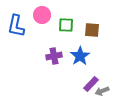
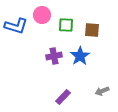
blue L-shape: rotated 85 degrees counterclockwise
purple rectangle: moved 28 px left, 13 px down
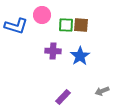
brown square: moved 11 px left, 5 px up
purple cross: moved 1 px left, 5 px up; rotated 14 degrees clockwise
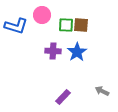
blue star: moved 3 px left, 4 px up
gray arrow: rotated 48 degrees clockwise
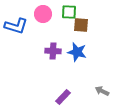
pink circle: moved 1 px right, 1 px up
green square: moved 3 px right, 13 px up
blue star: rotated 24 degrees counterclockwise
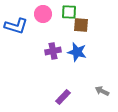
purple cross: rotated 14 degrees counterclockwise
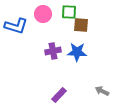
blue star: rotated 12 degrees counterclockwise
purple rectangle: moved 4 px left, 2 px up
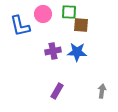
blue L-shape: moved 4 px right; rotated 60 degrees clockwise
gray arrow: rotated 72 degrees clockwise
purple rectangle: moved 2 px left, 4 px up; rotated 14 degrees counterclockwise
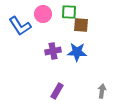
blue L-shape: rotated 20 degrees counterclockwise
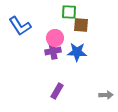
pink circle: moved 12 px right, 24 px down
gray arrow: moved 4 px right, 4 px down; rotated 80 degrees clockwise
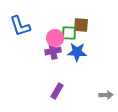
green square: moved 21 px down
blue L-shape: rotated 15 degrees clockwise
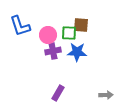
pink circle: moved 7 px left, 3 px up
purple rectangle: moved 1 px right, 2 px down
